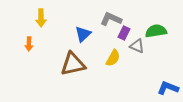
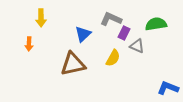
green semicircle: moved 7 px up
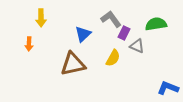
gray L-shape: rotated 30 degrees clockwise
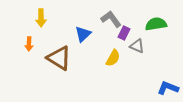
brown triangle: moved 14 px left, 6 px up; rotated 44 degrees clockwise
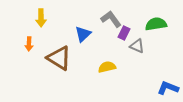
yellow semicircle: moved 6 px left, 9 px down; rotated 132 degrees counterclockwise
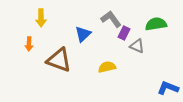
brown triangle: moved 2 px down; rotated 12 degrees counterclockwise
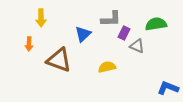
gray L-shape: rotated 125 degrees clockwise
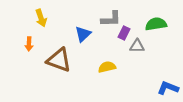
yellow arrow: rotated 18 degrees counterclockwise
gray triangle: rotated 21 degrees counterclockwise
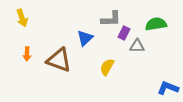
yellow arrow: moved 19 px left
blue triangle: moved 2 px right, 4 px down
orange arrow: moved 2 px left, 10 px down
yellow semicircle: rotated 48 degrees counterclockwise
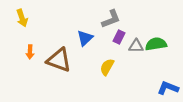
gray L-shape: rotated 20 degrees counterclockwise
green semicircle: moved 20 px down
purple rectangle: moved 5 px left, 4 px down
gray triangle: moved 1 px left
orange arrow: moved 3 px right, 2 px up
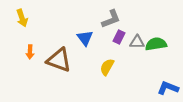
blue triangle: rotated 24 degrees counterclockwise
gray triangle: moved 1 px right, 4 px up
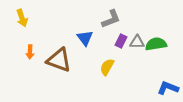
purple rectangle: moved 2 px right, 4 px down
